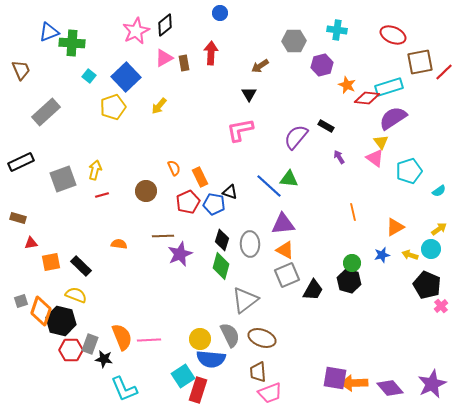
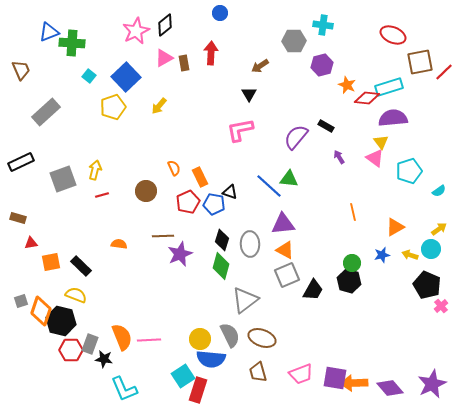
cyan cross at (337, 30): moved 14 px left, 5 px up
purple semicircle at (393, 118): rotated 28 degrees clockwise
brown trapezoid at (258, 372): rotated 10 degrees counterclockwise
pink trapezoid at (270, 393): moved 31 px right, 19 px up
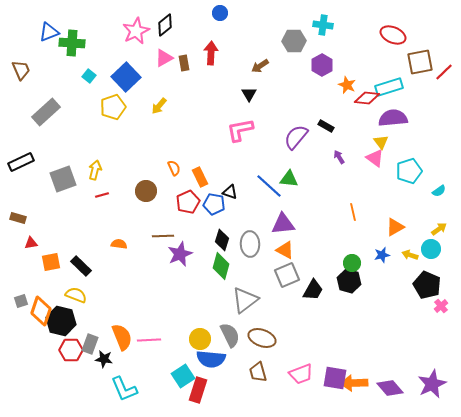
purple hexagon at (322, 65): rotated 15 degrees counterclockwise
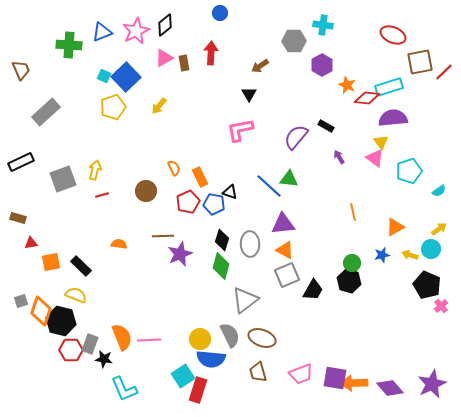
blue triangle at (49, 32): moved 53 px right
green cross at (72, 43): moved 3 px left, 2 px down
cyan square at (89, 76): moved 15 px right; rotated 16 degrees counterclockwise
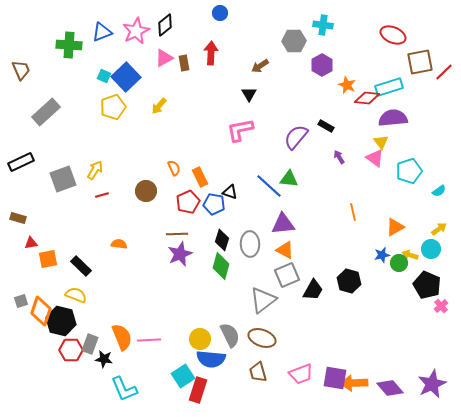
yellow arrow at (95, 170): rotated 18 degrees clockwise
brown line at (163, 236): moved 14 px right, 2 px up
orange square at (51, 262): moved 3 px left, 3 px up
green circle at (352, 263): moved 47 px right
gray triangle at (245, 300): moved 18 px right
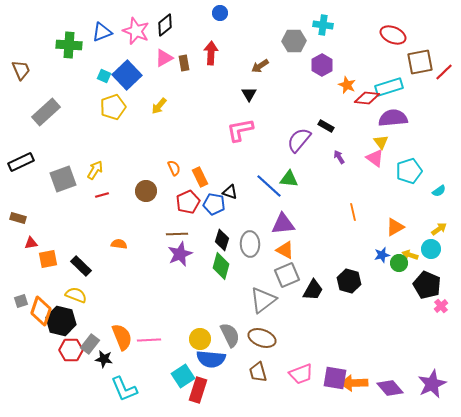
pink star at (136, 31): rotated 24 degrees counterclockwise
blue square at (126, 77): moved 1 px right, 2 px up
purple semicircle at (296, 137): moved 3 px right, 3 px down
gray rectangle at (90, 344): rotated 18 degrees clockwise
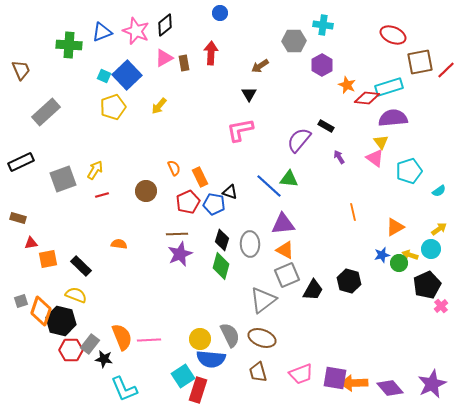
red line at (444, 72): moved 2 px right, 2 px up
black pentagon at (427, 285): rotated 24 degrees clockwise
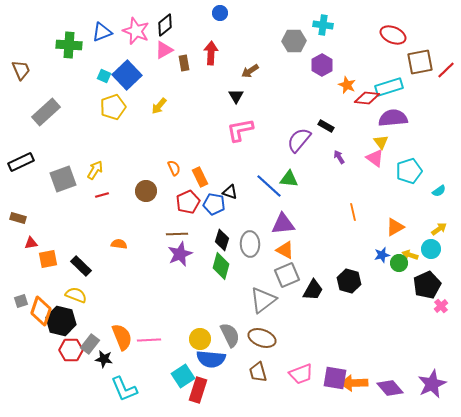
pink triangle at (164, 58): moved 8 px up
brown arrow at (260, 66): moved 10 px left, 5 px down
black triangle at (249, 94): moved 13 px left, 2 px down
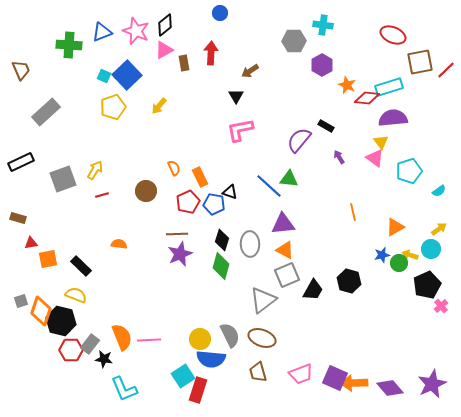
purple square at (335, 378): rotated 15 degrees clockwise
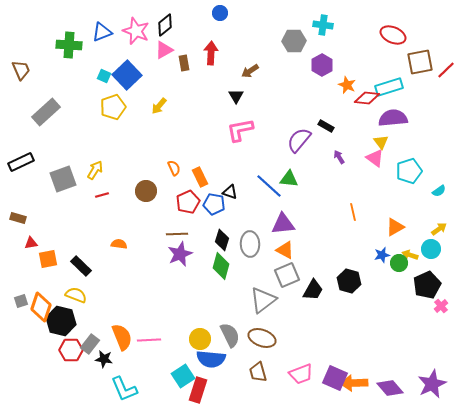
orange diamond at (41, 311): moved 4 px up
